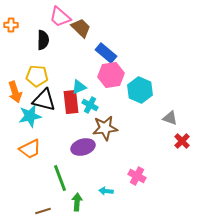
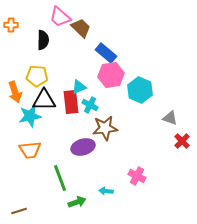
black triangle: rotated 15 degrees counterclockwise
orange trapezoid: moved 1 px down; rotated 20 degrees clockwise
green arrow: rotated 66 degrees clockwise
brown line: moved 24 px left
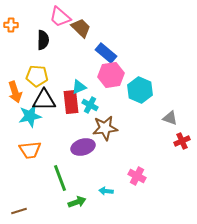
red cross: rotated 21 degrees clockwise
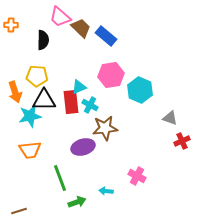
blue rectangle: moved 17 px up
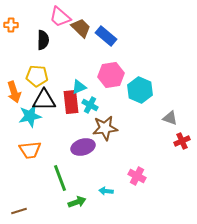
orange arrow: moved 1 px left
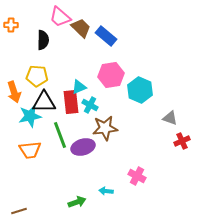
black triangle: moved 2 px down
green line: moved 43 px up
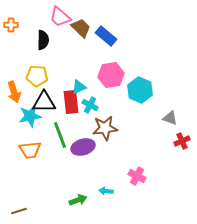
green arrow: moved 1 px right, 2 px up
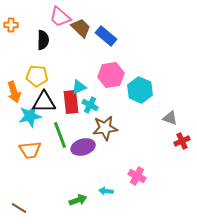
brown line: moved 3 px up; rotated 49 degrees clockwise
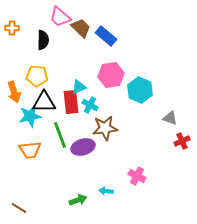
orange cross: moved 1 px right, 3 px down
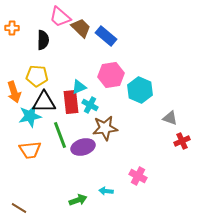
pink cross: moved 1 px right
